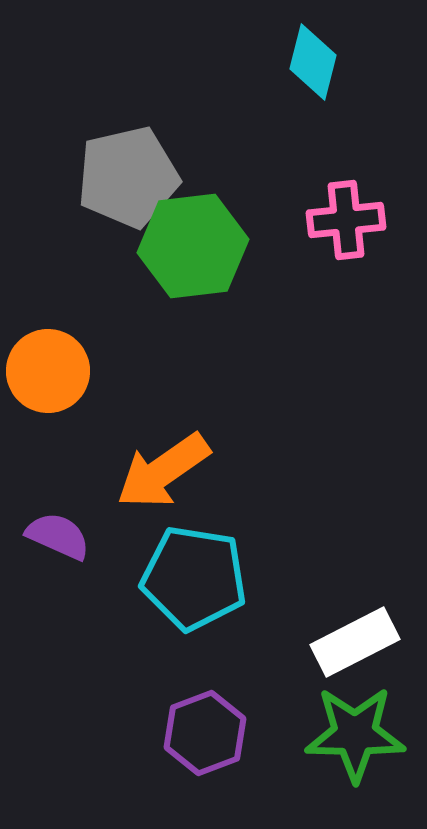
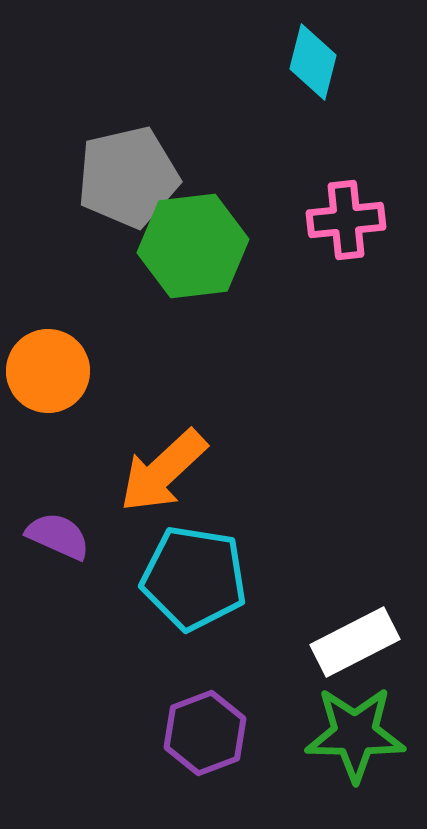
orange arrow: rotated 8 degrees counterclockwise
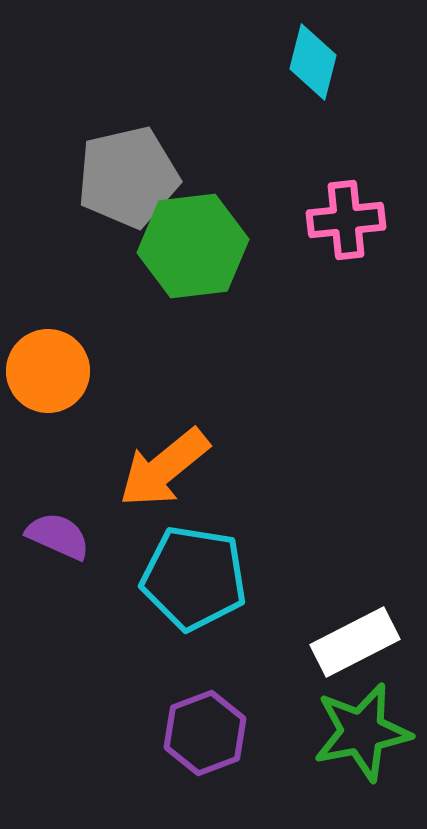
orange arrow: moved 1 px right, 3 px up; rotated 4 degrees clockwise
green star: moved 7 px right, 2 px up; rotated 12 degrees counterclockwise
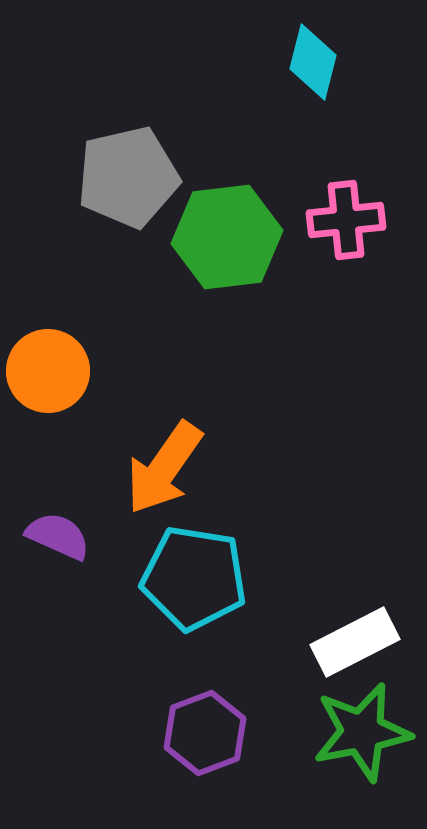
green hexagon: moved 34 px right, 9 px up
orange arrow: rotated 16 degrees counterclockwise
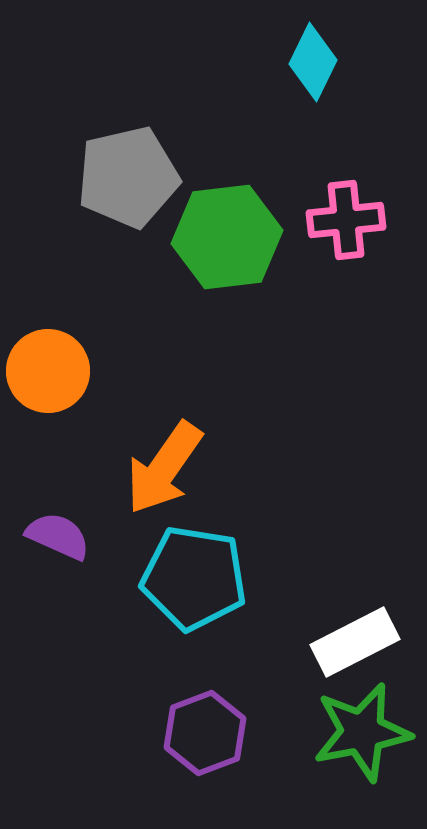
cyan diamond: rotated 12 degrees clockwise
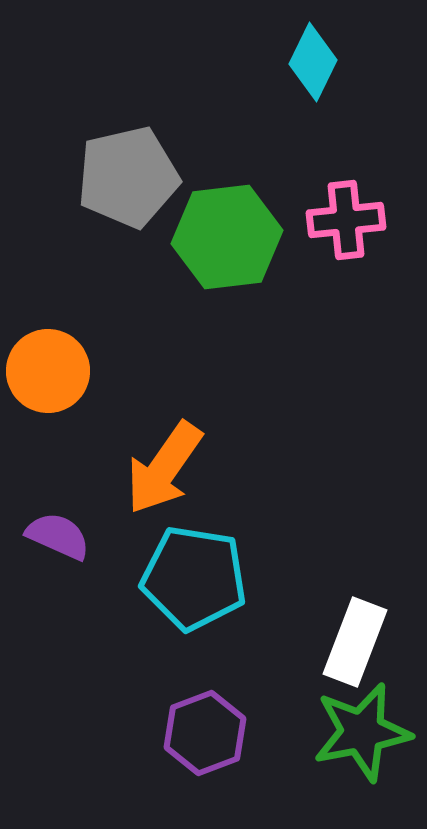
white rectangle: rotated 42 degrees counterclockwise
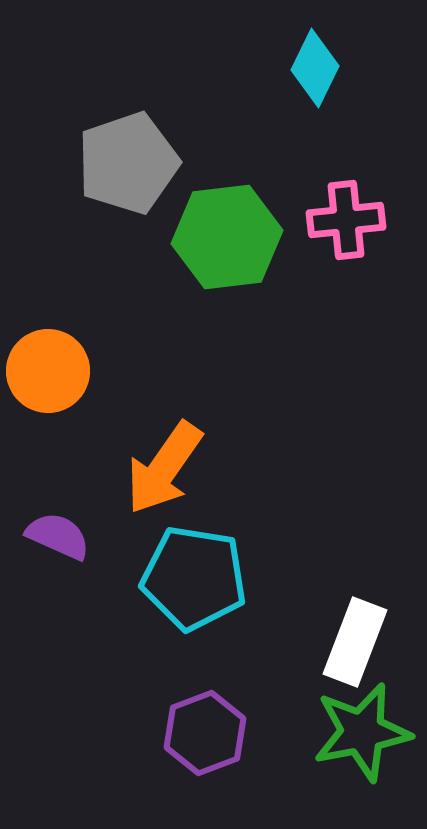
cyan diamond: moved 2 px right, 6 px down
gray pentagon: moved 14 px up; rotated 6 degrees counterclockwise
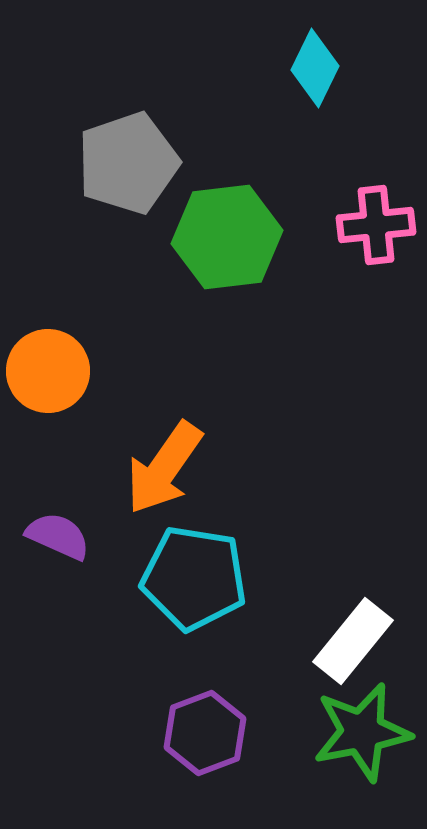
pink cross: moved 30 px right, 5 px down
white rectangle: moved 2 px left, 1 px up; rotated 18 degrees clockwise
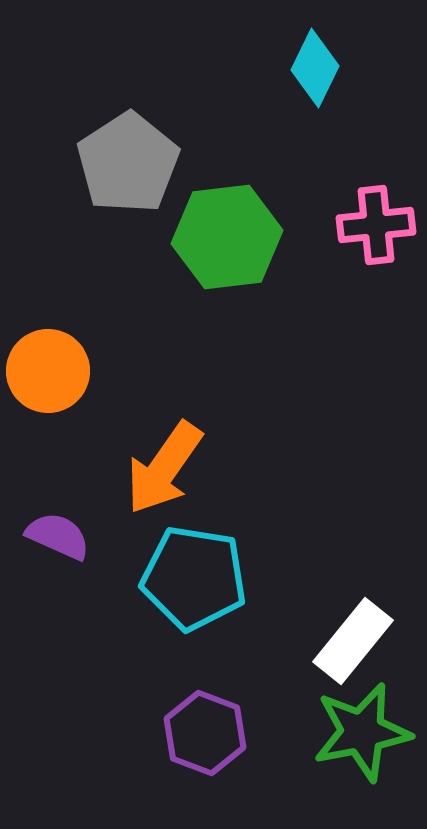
gray pentagon: rotated 14 degrees counterclockwise
purple hexagon: rotated 18 degrees counterclockwise
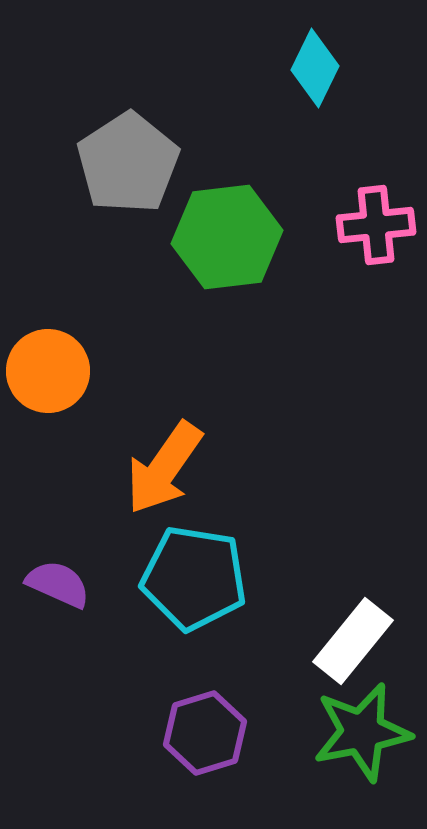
purple semicircle: moved 48 px down
purple hexagon: rotated 22 degrees clockwise
